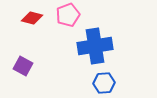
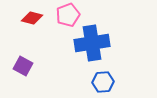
blue cross: moved 3 px left, 3 px up
blue hexagon: moved 1 px left, 1 px up
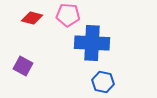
pink pentagon: rotated 25 degrees clockwise
blue cross: rotated 12 degrees clockwise
blue hexagon: rotated 15 degrees clockwise
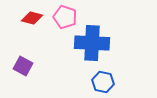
pink pentagon: moved 3 px left, 2 px down; rotated 15 degrees clockwise
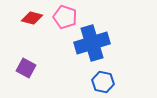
blue cross: rotated 20 degrees counterclockwise
purple square: moved 3 px right, 2 px down
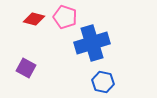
red diamond: moved 2 px right, 1 px down
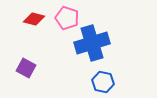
pink pentagon: moved 2 px right, 1 px down
